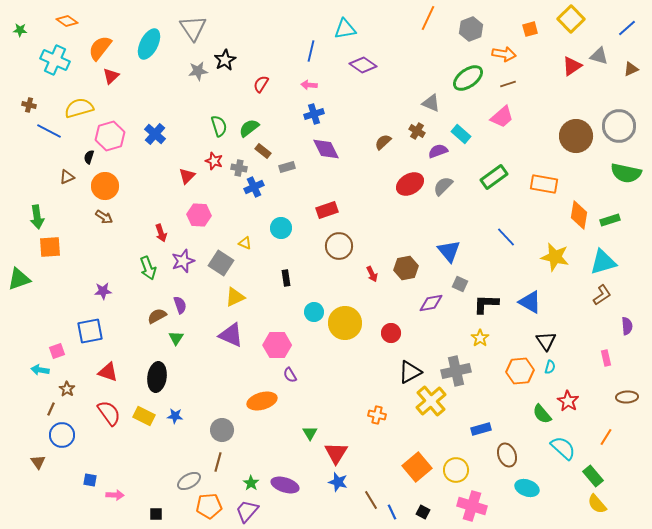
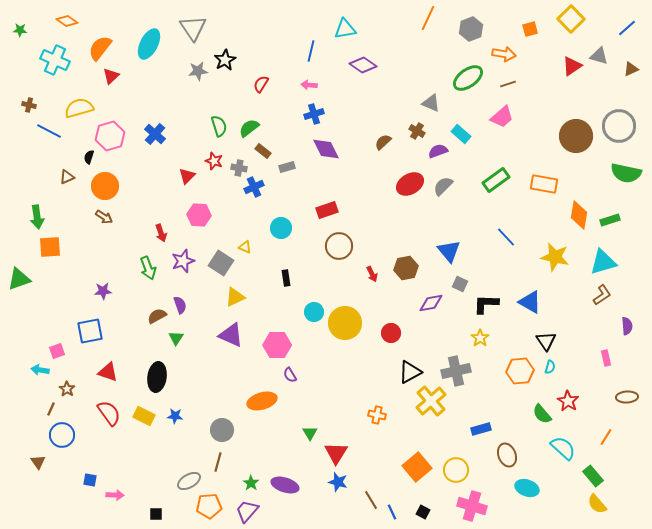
green rectangle at (494, 177): moved 2 px right, 3 px down
yellow triangle at (245, 243): moved 4 px down
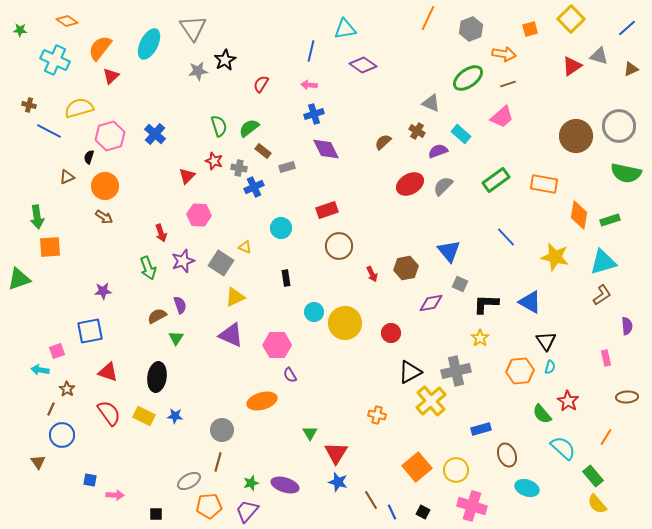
green star at (251, 483): rotated 21 degrees clockwise
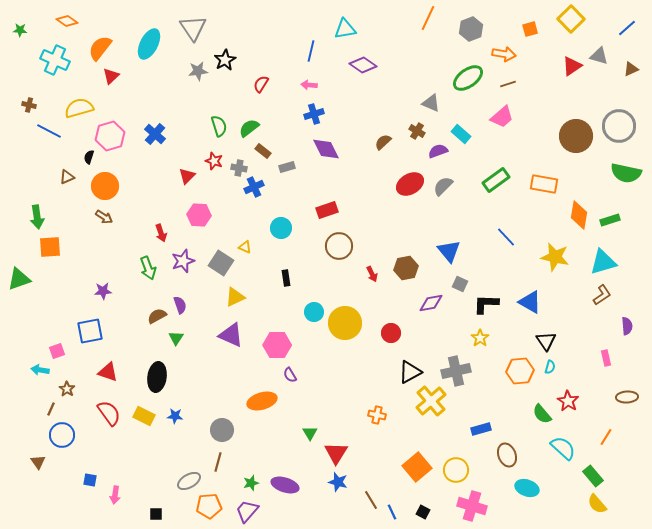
pink arrow at (115, 495): rotated 96 degrees clockwise
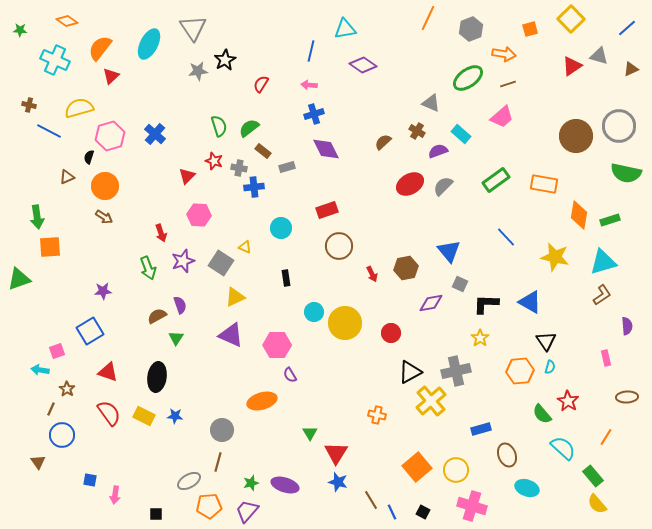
blue cross at (254, 187): rotated 18 degrees clockwise
blue square at (90, 331): rotated 20 degrees counterclockwise
